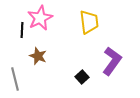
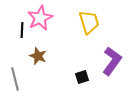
yellow trapezoid: rotated 10 degrees counterclockwise
black square: rotated 24 degrees clockwise
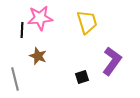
pink star: rotated 20 degrees clockwise
yellow trapezoid: moved 2 px left
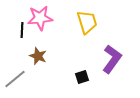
purple L-shape: moved 2 px up
gray line: rotated 65 degrees clockwise
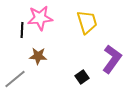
brown star: rotated 18 degrees counterclockwise
black square: rotated 16 degrees counterclockwise
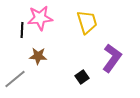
purple L-shape: moved 1 px up
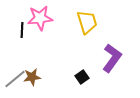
brown star: moved 6 px left, 21 px down; rotated 12 degrees counterclockwise
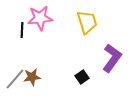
gray line: rotated 10 degrees counterclockwise
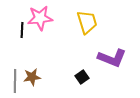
purple L-shape: rotated 76 degrees clockwise
gray line: moved 2 px down; rotated 40 degrees counterclockwise
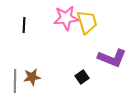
pink star: moved 26 px right
black line: moved 2 px right, 5 px up
